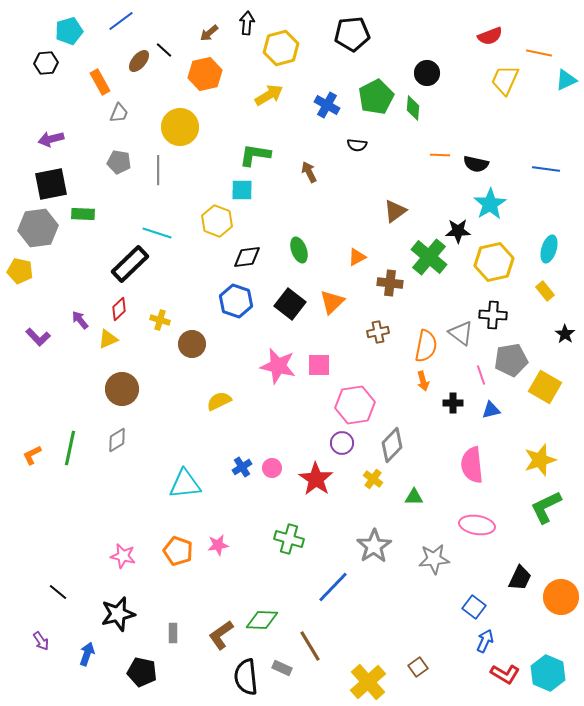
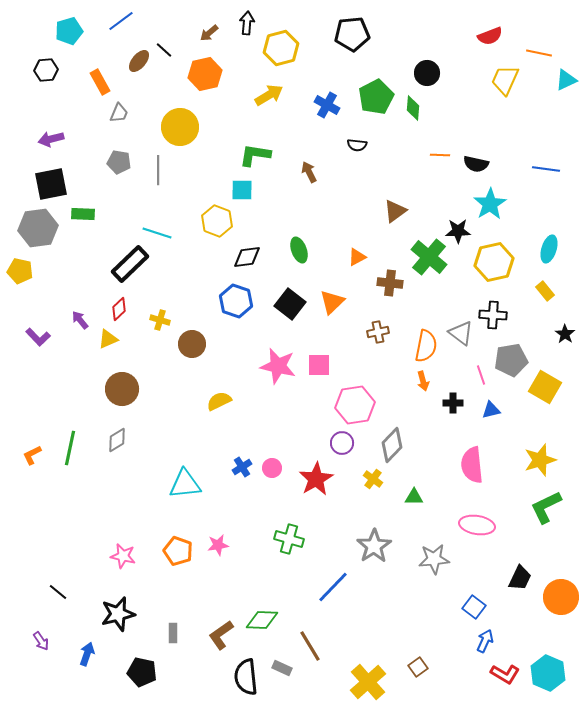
black hexagon at (46, 63): moved 7 px down
red star at (316, 479): rotated 8 degrees clockwise
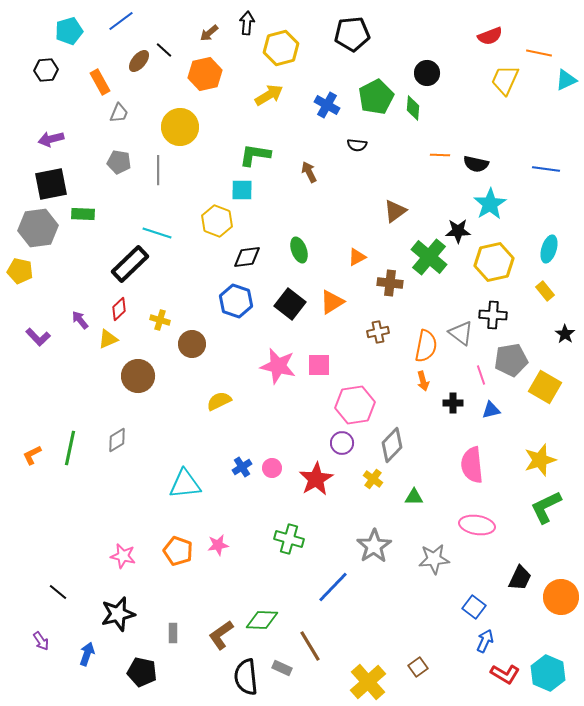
orange triangle at (332, 302): rotated 12 degrees clockwise
brown circle at (122, 389): moved 16 px right, 13 px up
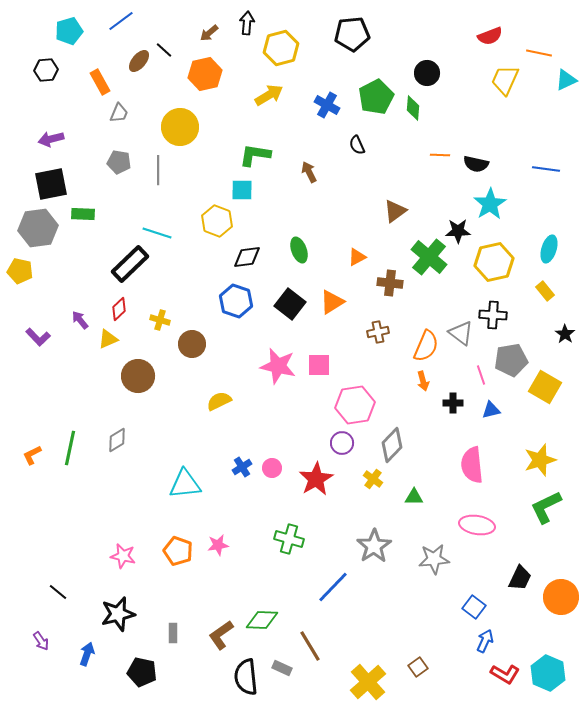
black semicircle at (357, 145): rotated 60 degrees clockwise
orange semicircle at (426, 346): rotated 12 degrees clockwise
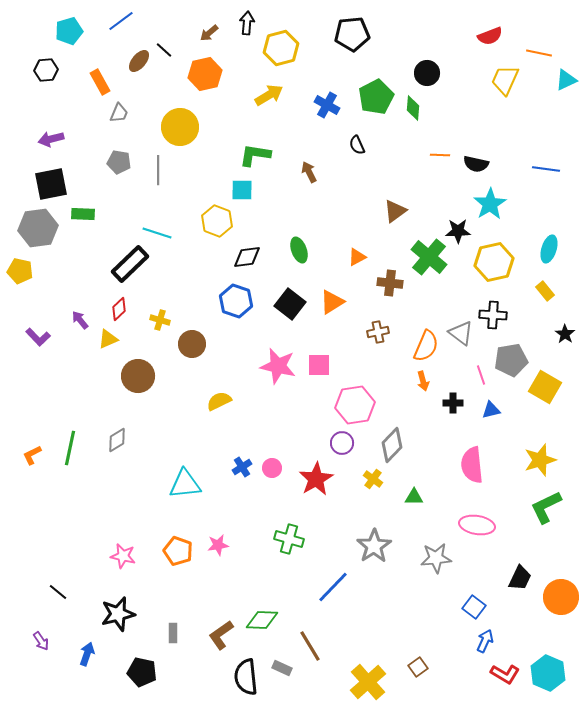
gray star at (434, 559): moved 2 px right, 1 px up
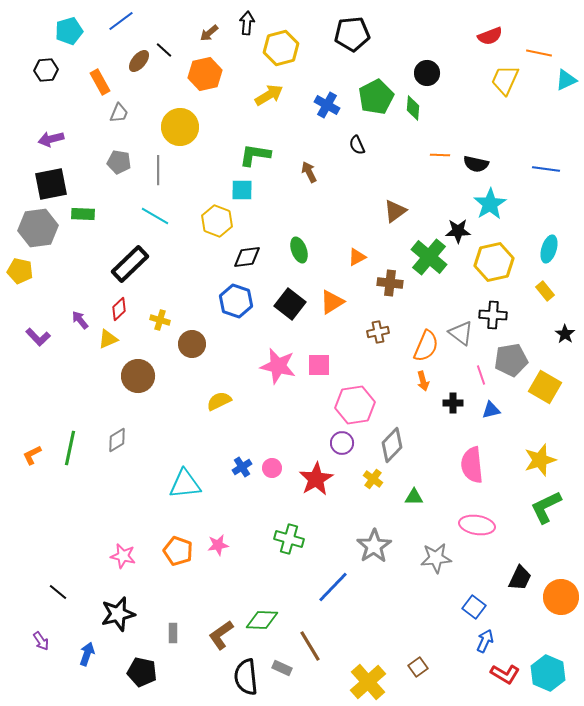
cyan line at (157, 233): moved 2 px left, 17 px up; rotated 12 degrees clockwise
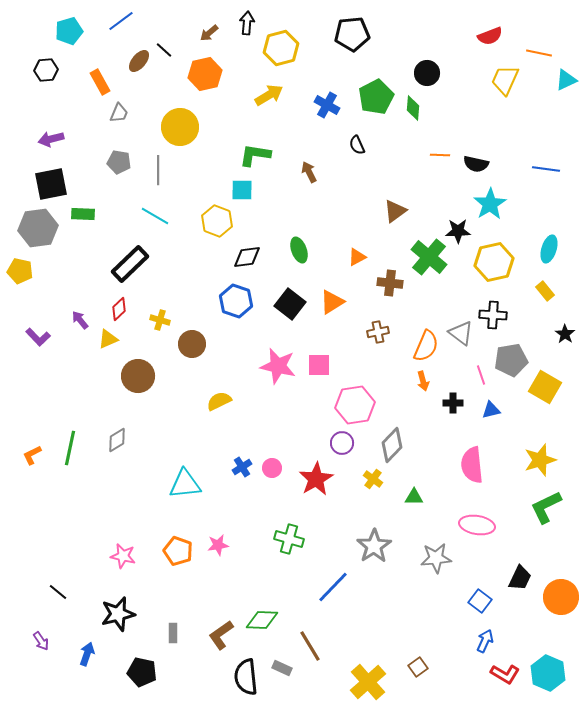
blue square at (474, 607): moved 6 px right, 6 px up
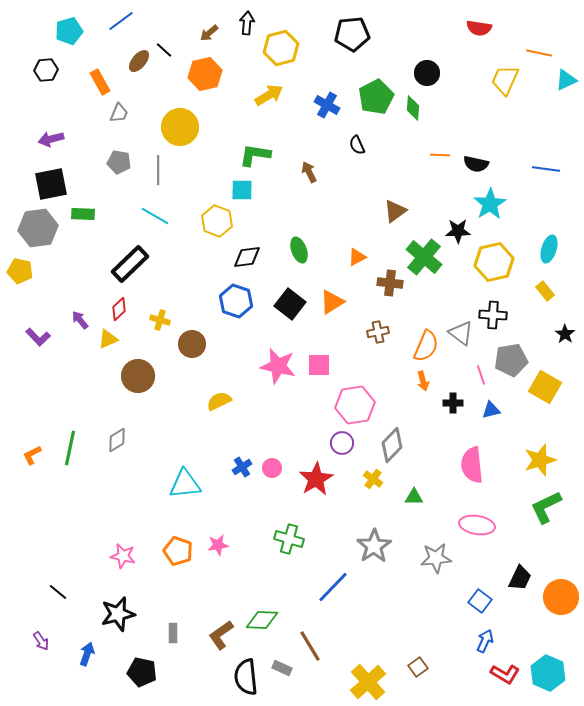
red semicircle at (490, 36): moved 11 px left, 8 px up; rotated 30 degrees clockwise
green cross at (429, 257): moved 5 px left
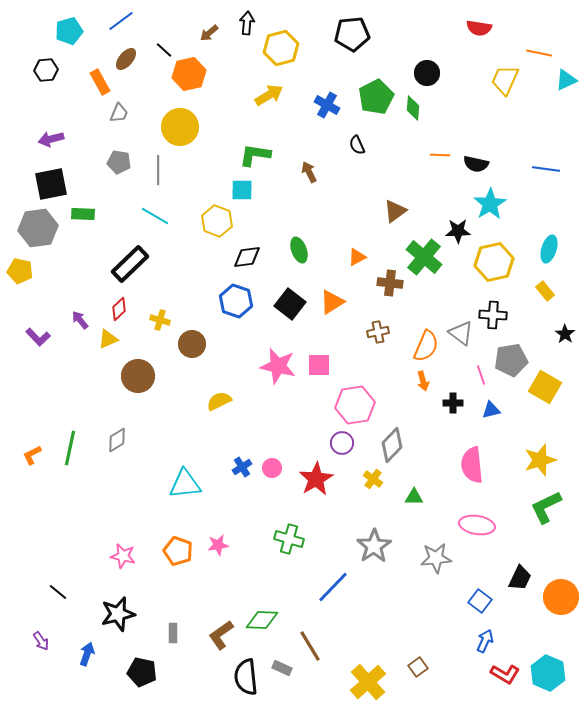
brown ellipse at (139, 61): moved 13 px left, 2 px up
orange hexagon at (205, 74): moved 16 px left
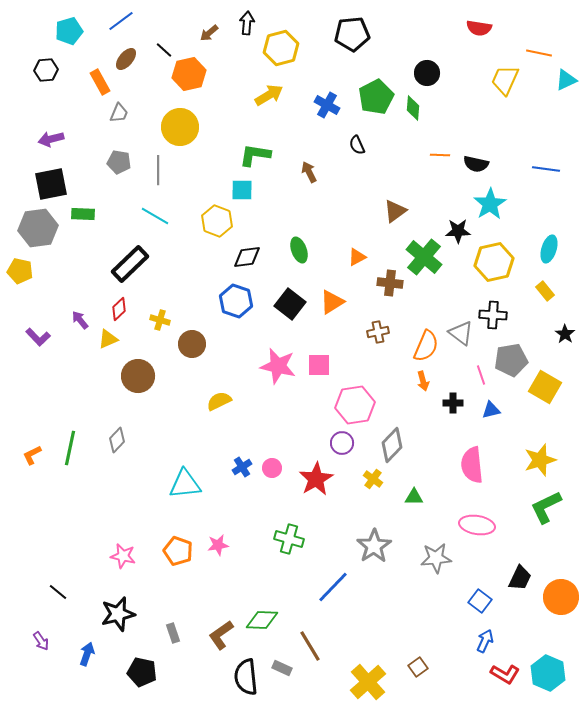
gray diamond at (117, 440): rotated 15 degrees counterclockwise
gray rectangle at (173, 633): rotated 18 degrees counterclockwise
